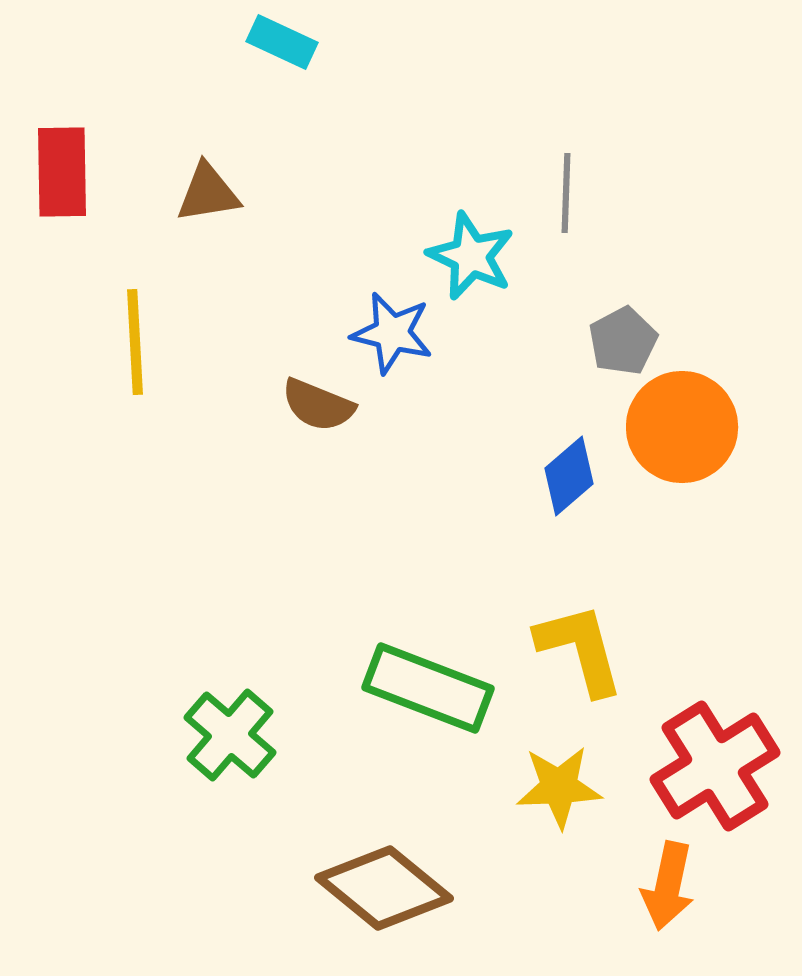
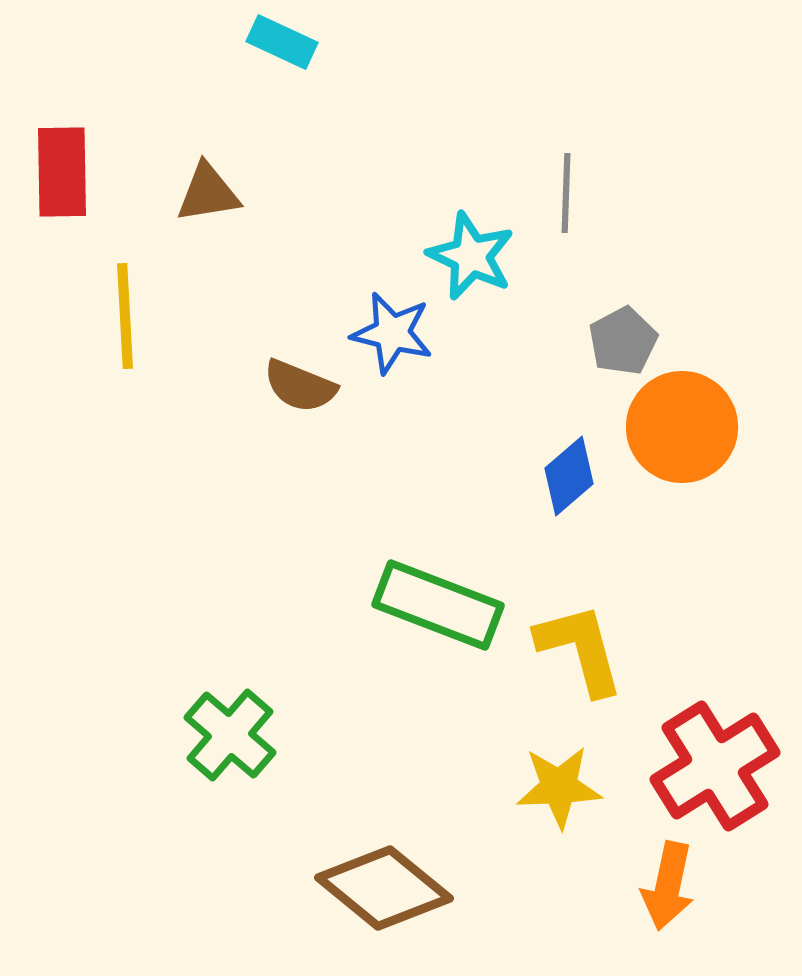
yellow line: moved 10 px left, 26 px up
brown semicircle: moved 18 px left, 19 px up
green rectangle: moved 10 px right, 83 px up
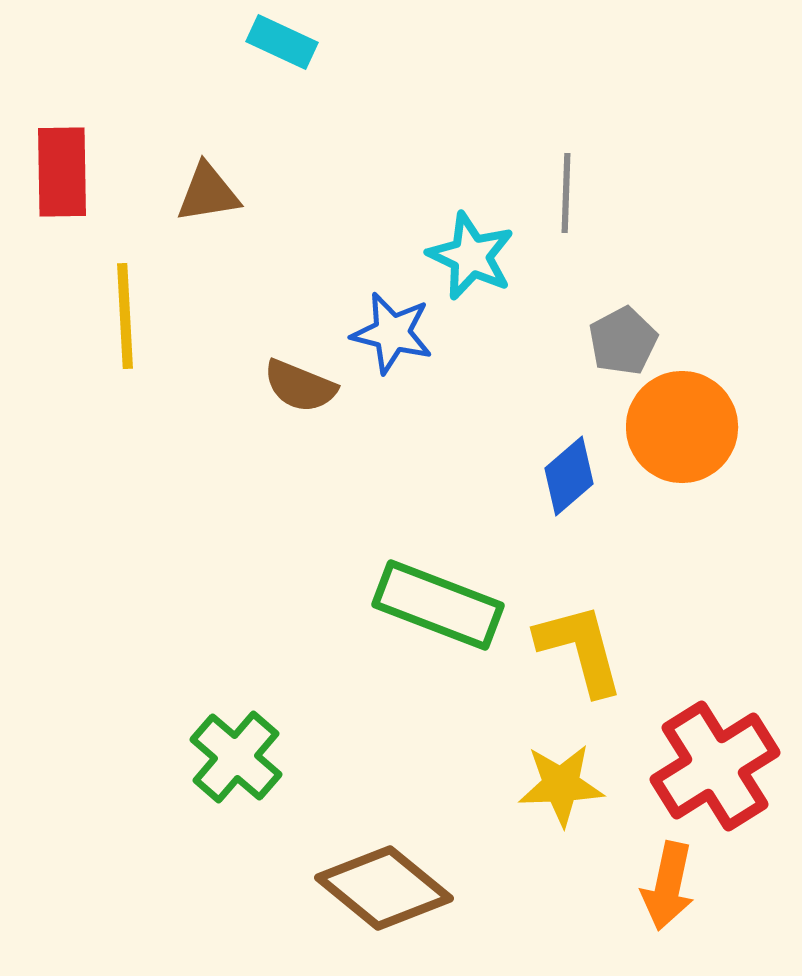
green cross: moved 6 px right, 22 px down
yellow star: moved 2 px right, 2 px up
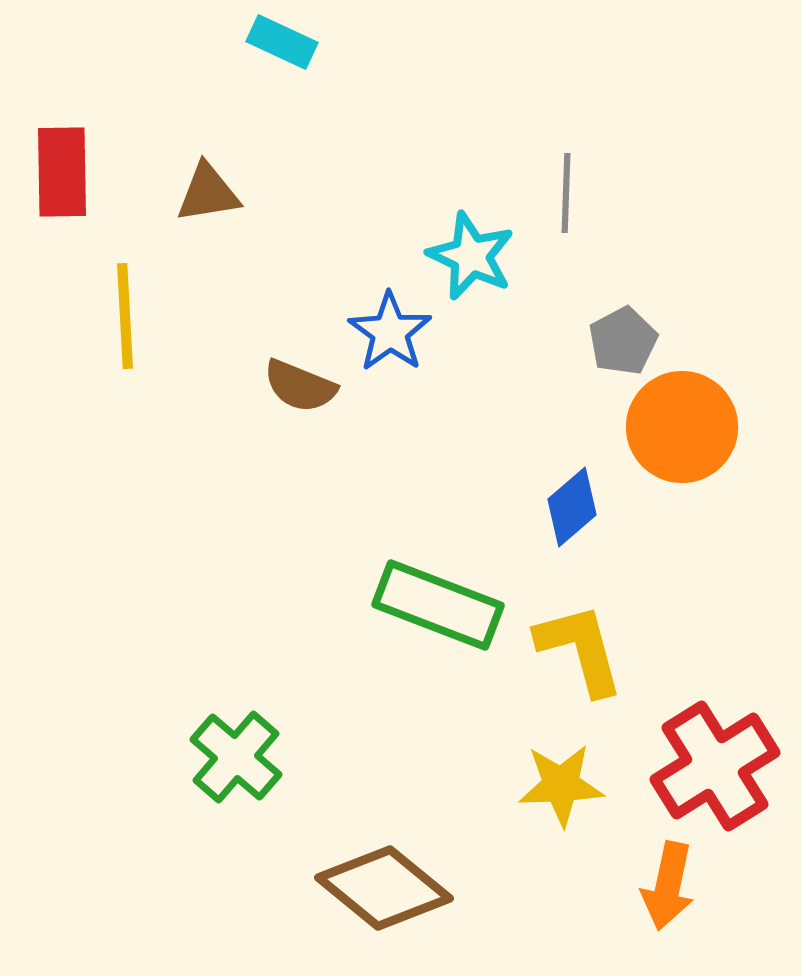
blue star: moved 2 px left, 1 px up; rotated 22 degrees clockwise
blue diamond: moved 3 px right, 31 px down
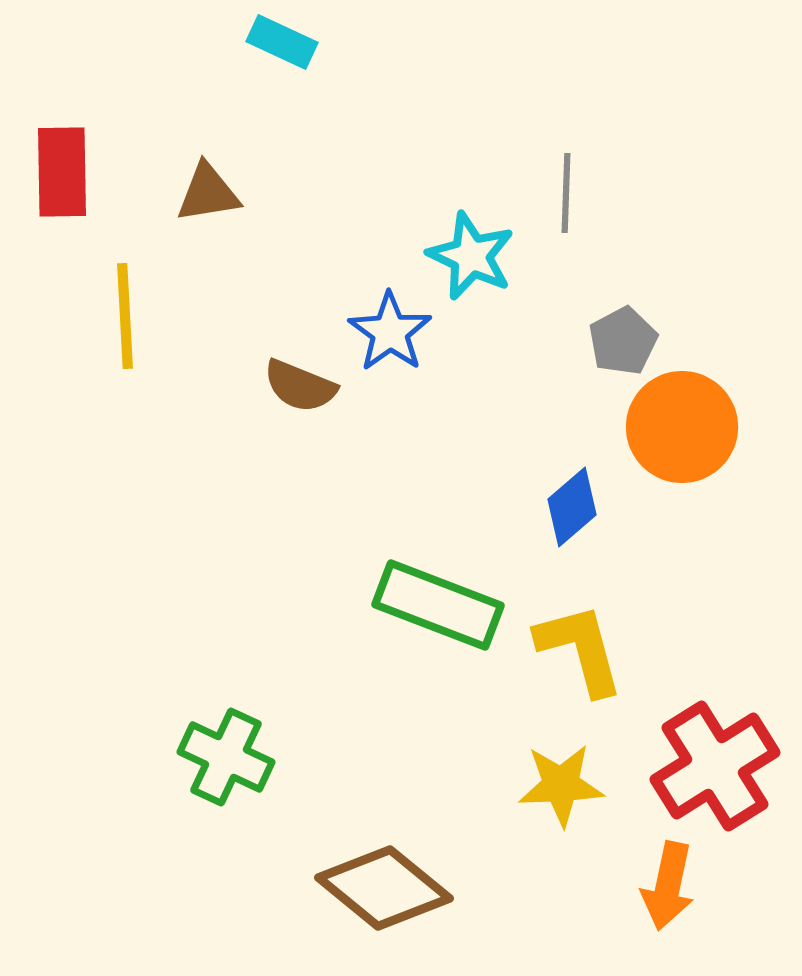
green cross: moved 10 px left; rotated 16 degrees counterclockwise
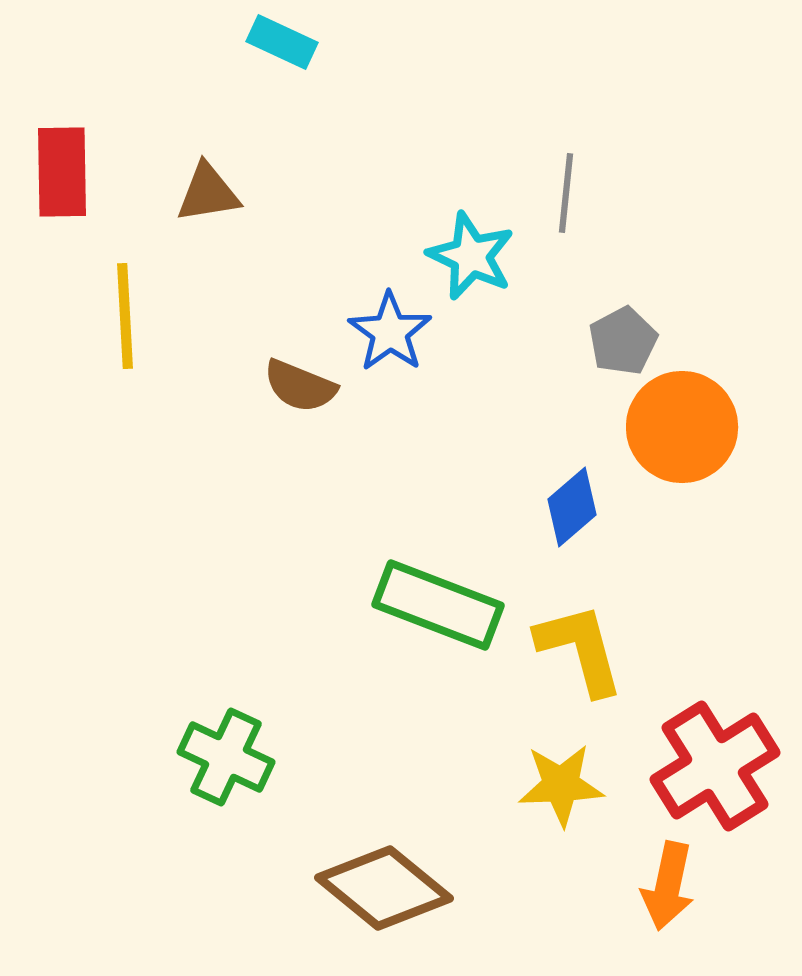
gray line: rotated 4 degrees clockwise
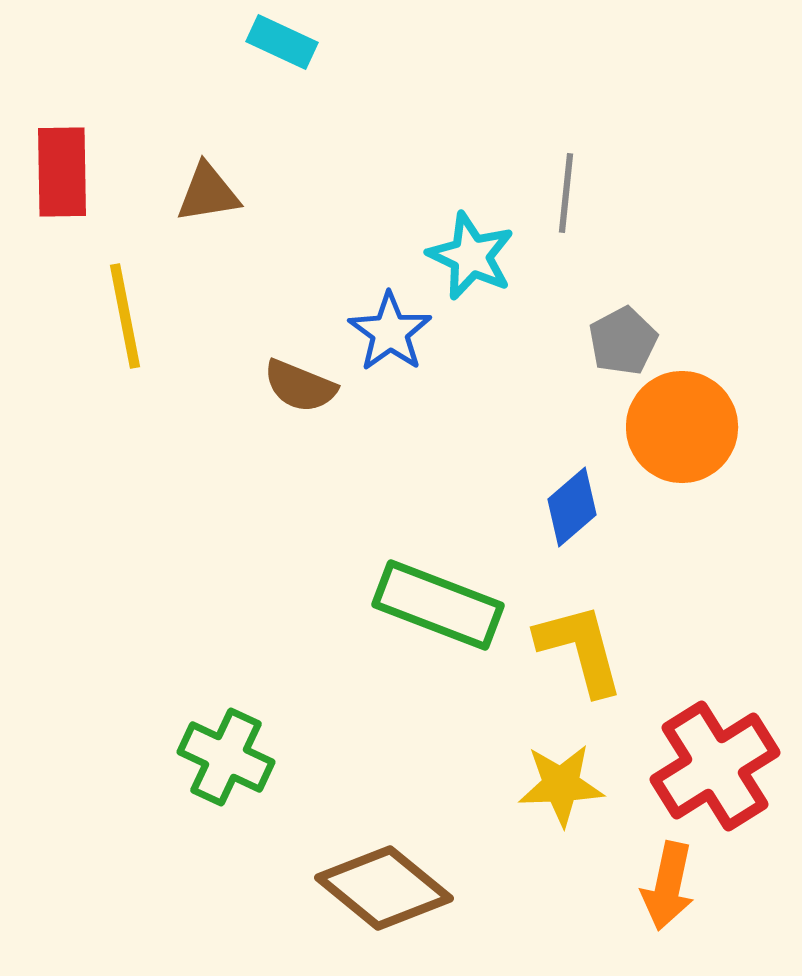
yellow line: rotated 8 degrees counterclockwise
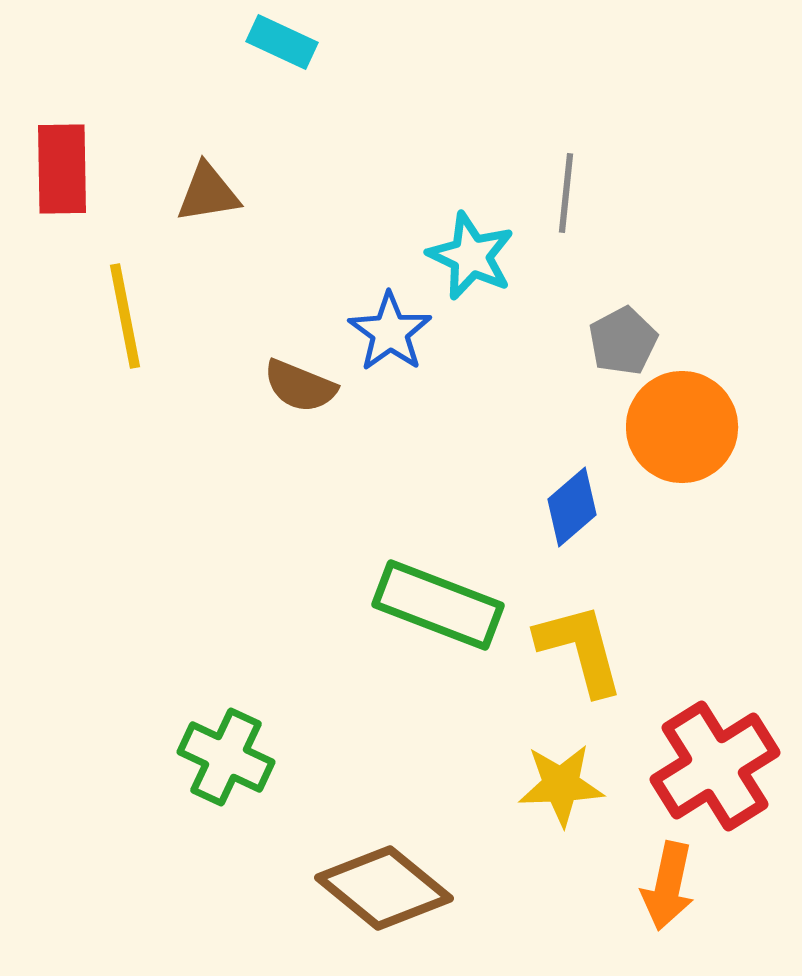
red rectangle: moved 3 px up
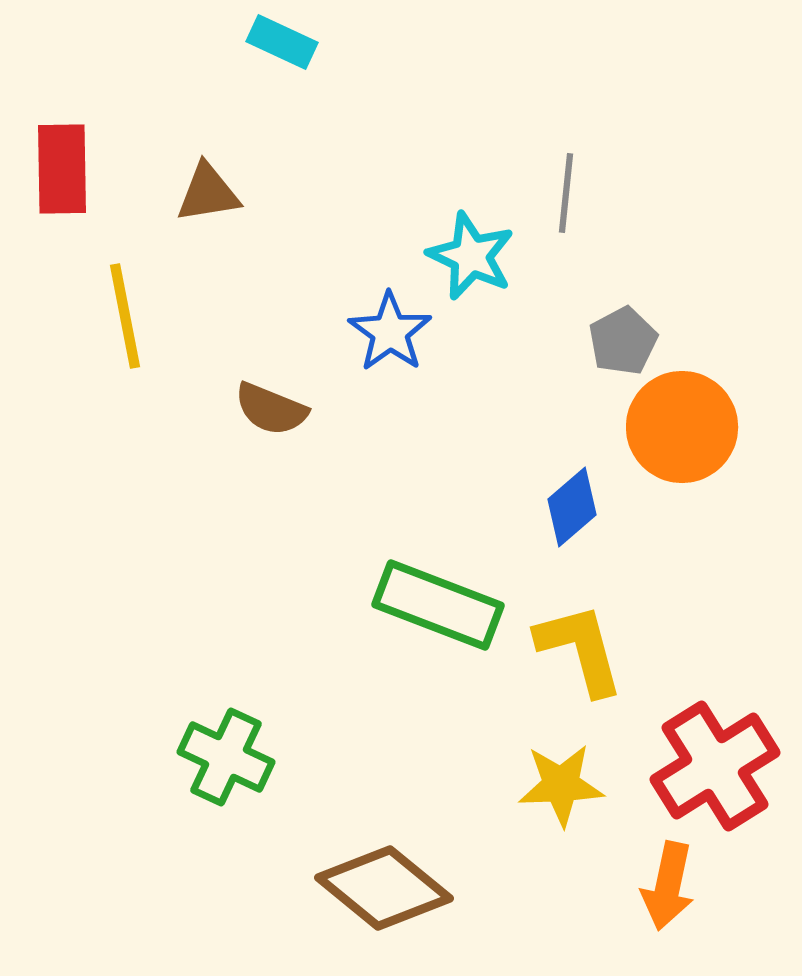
brown semicircle: moved 29 px left, 23 px down
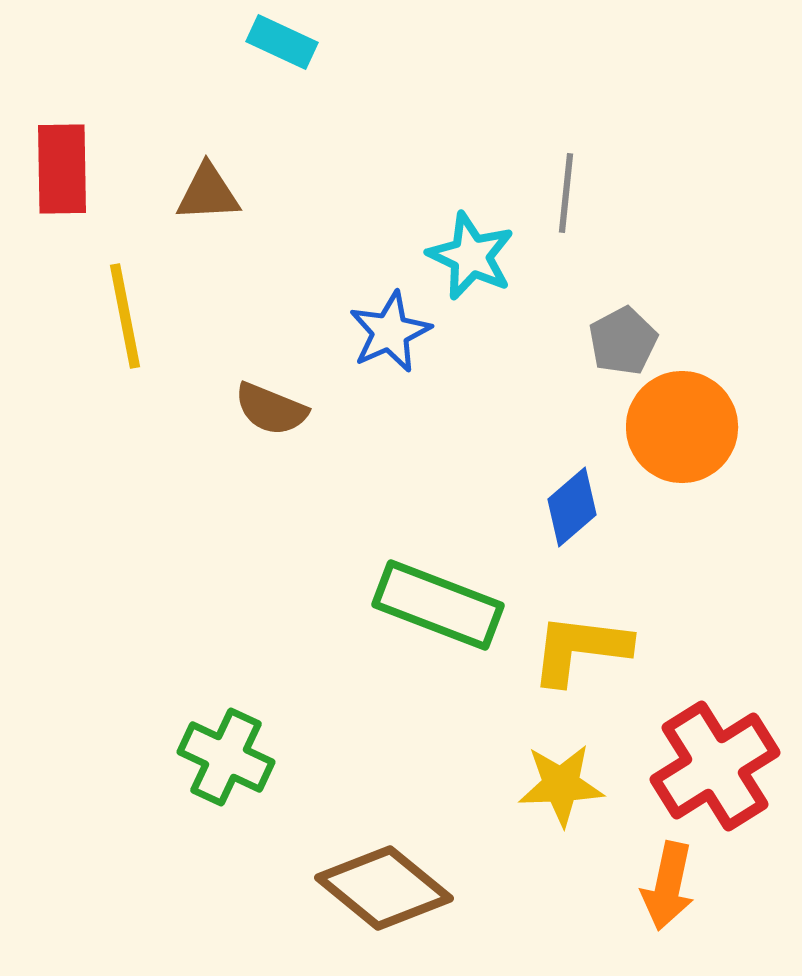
brown triangle: rotated 6 degrees clockwise
blue star: rotated 12 degrees clockwise
yellow L-shape: rotated 68 degrees counterclockwise
